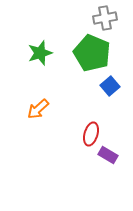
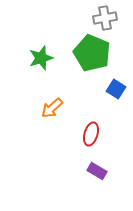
green star: moved 1 px right, 5 px down
blue square: moved 6 px right, 3 px down; rotated 18 degrees counterclockwise
orange arrow: moved 14 px right, 1 px up
purple rectangle: moved 11 px left, 16 px down
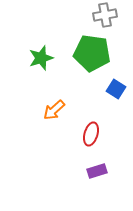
gray cross: moved 3 px up
green pentagon: rotated 15 degrees counterclockwise
orange arrow: moved 2 px right, 2 px down
purple rectangle: rotated 48 degrees counterclockwise
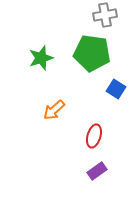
red ellipse: moved 3 px right, 2 px down
purple rectangle: rotated 18 degrees counterclockwise
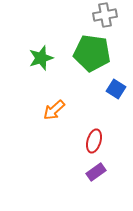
red ellipse: moved 5 px down
purple rectangle: moved 1 px left, 1 px down
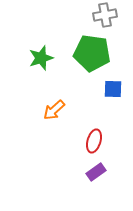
blue square: moved 3 px left; rotated 30 degrees counterclockwise
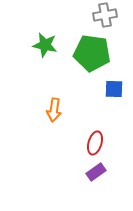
green star: moved 4 px right, 13 px up; rotated 30 degrees clockwise
blue square: moved 1 px right
orange arrow: rotated 40 degrees counterclockwise
red ellipse: moved 1 px right, 2 px down
